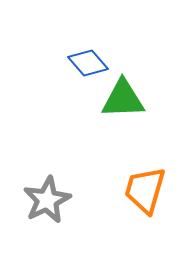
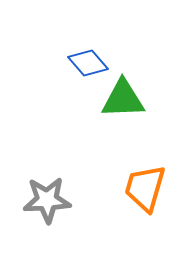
orange trapezoid: moved 2 px up
gray star: rotated 24 degrees clockwise
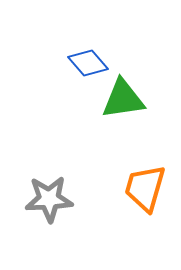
green triangle: rotated 6 degrees counterclockwise
gray star: moved 2 px right, 1 px up
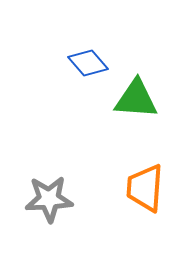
green triangle: moved 13 px right; rotated 12 degrees clockwise
orange trapezoid: rotated 12 degrees counterclockwise
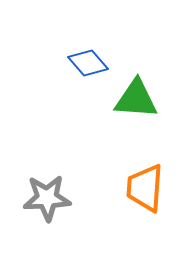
gray star: moved 2 px left, 1 px up
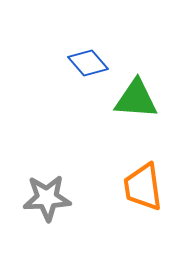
orange trapezoid: moved 2 px left, 1 px up; rotated 12 degrees counterclockwise
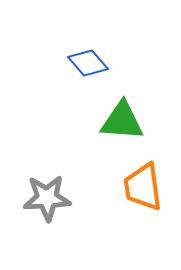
green triangle: moved 14 px left, 22 px down
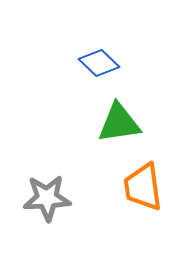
blue diamond: moved 11 px right; rotated 6 degrees counterclockwise
green triangle: moved 3 px left, 2 px down; rotated 12 degrees counterclockwise
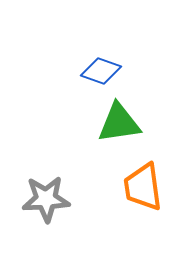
blue diamond: moved 2 px right, 8 px down; rotated 24 degrees counterclockwise
gray star: moved 1 px left, 1 px down
